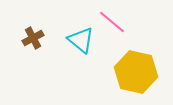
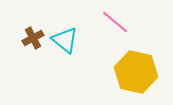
pink line: moved 3 px right
cyan triangle: moved 16 px left
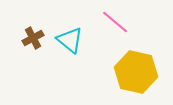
cyan triangle: moved 5 px right
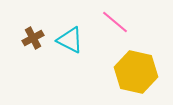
cyan triangle: rotated 12 degrees counterclockwise
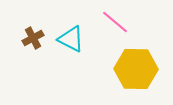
cyan triangle: moved 1 px right, 1 px up
yellow hexagon: moved 3 px up; rotated 12 degrees counterclockwise
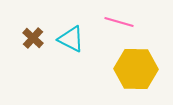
pink line: moved 4 px right; rotated 24 degrees counterclockwise
brown cross: rotated 20 degrees counterclockwise
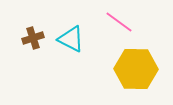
pink line: rotated 20 degrees clockwise
brown cross: rotated 30 degrees clockwise
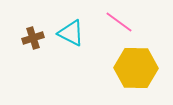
cyan triangle: moved 6 px up
yellow hexagon: moved 1 px up
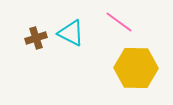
brown cross: moved 3 px right
